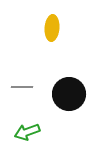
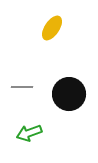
yellow ellipse: rotated 30 degrees clockwise
green arrow: moved 2 px right, 1 px down
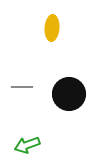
yellow ellipse: rotated 30 degrees counterclockwise
green arrow: moved 2 px left, 12 px down
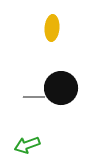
gray line: moved 12 px right, 10 px down
black circle: moved 8 px left, 6 px up
